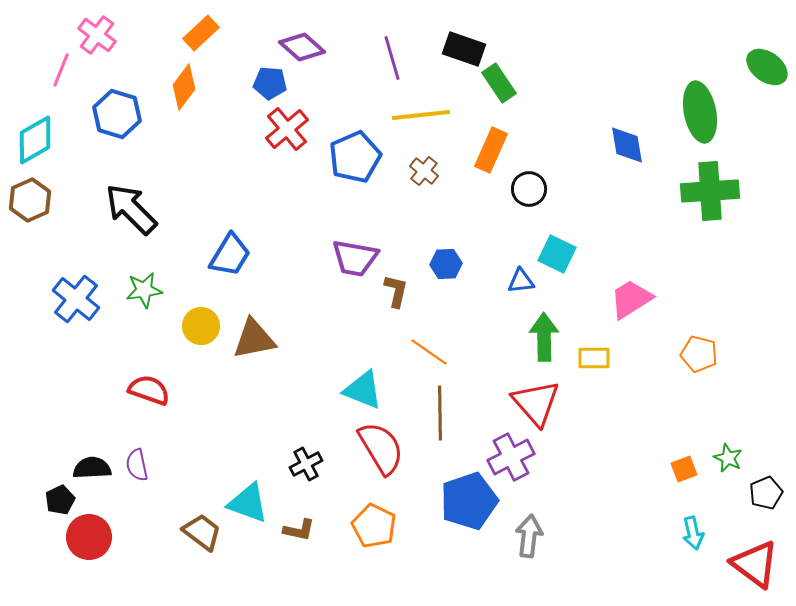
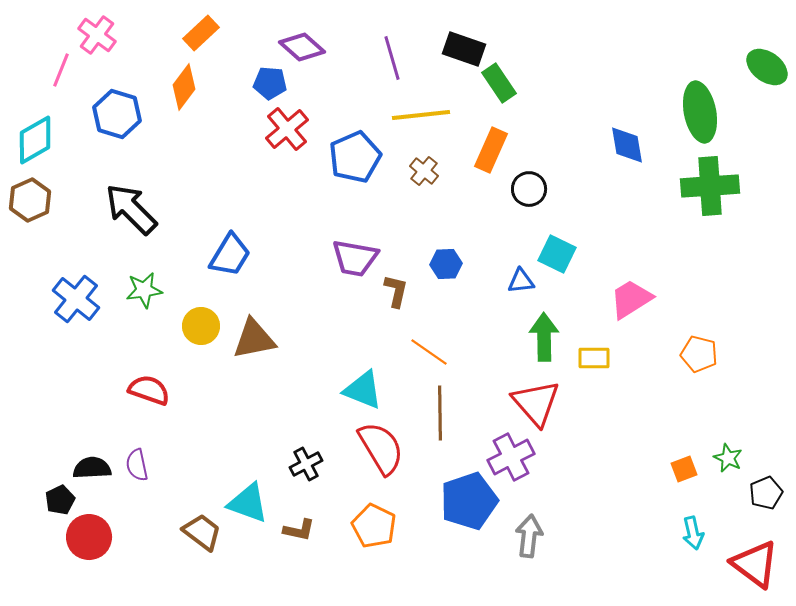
green cross at (710, 191): moved 5 px up
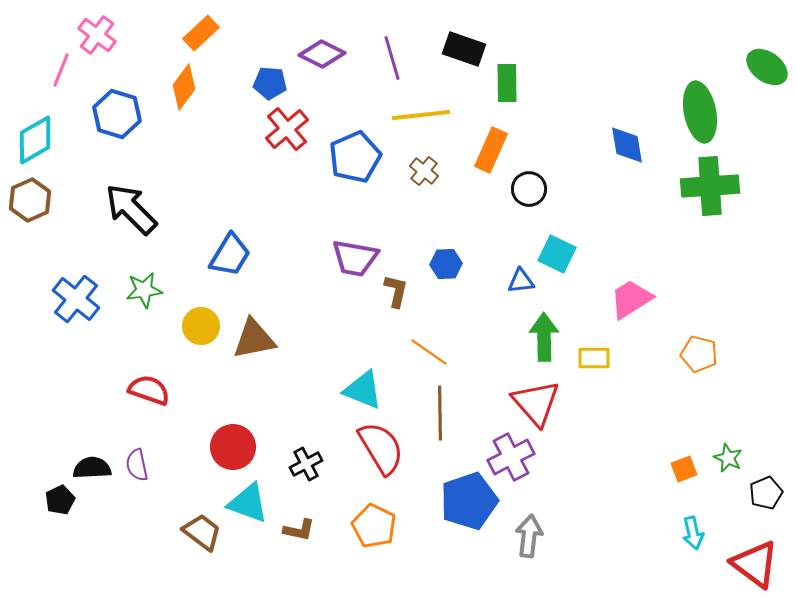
purple diamond at (302, 47): moved 20 px right, 7 px down; rotated 15 degrees counterclockwise
green rectangle at (499, 83): moved 8 px right; rotated 33 degrees clockwise
red circle at (89, 537): moved 144 px right, 90 px up
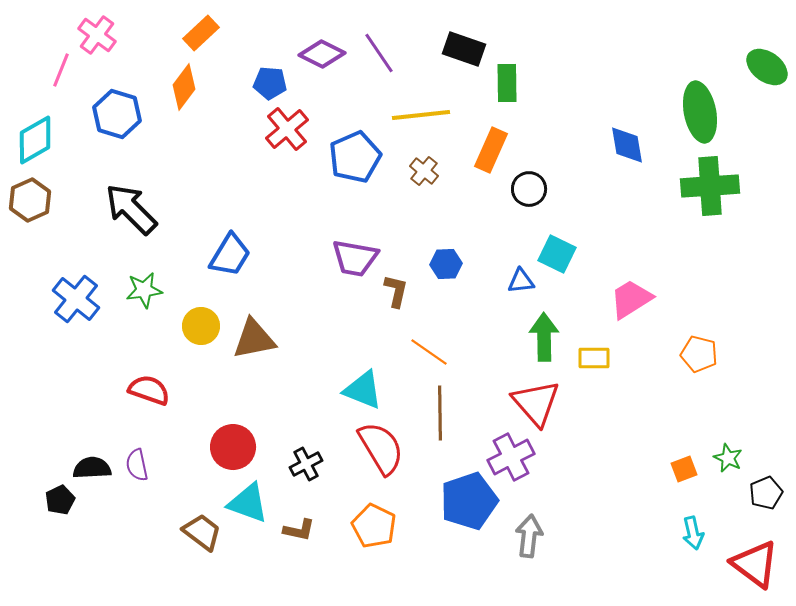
purple line at (392, 58): moved 13 px left, 5 px up; rotated 18 degrees counterclockwise
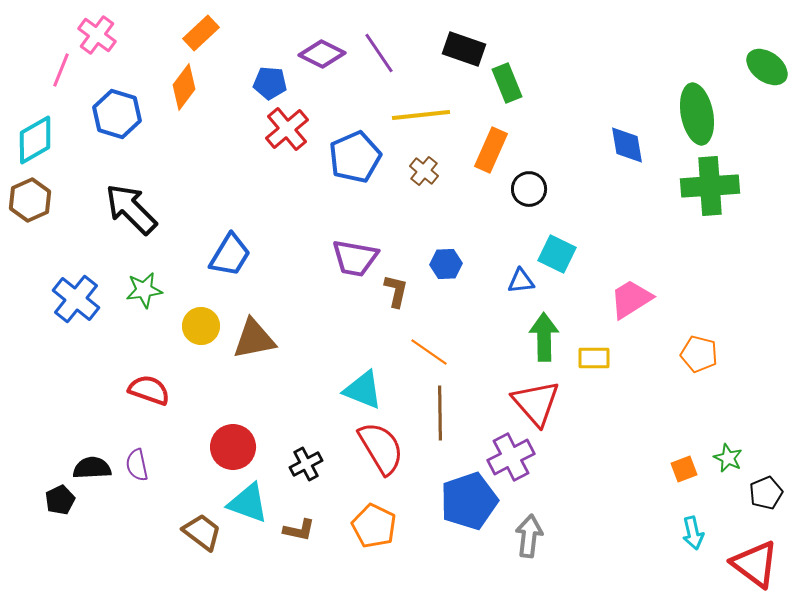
green rectangle at (507, 83): rotated 21 degrees counterclockwise
green ellipse at (700, 112): moved 3 px left, 2 px down
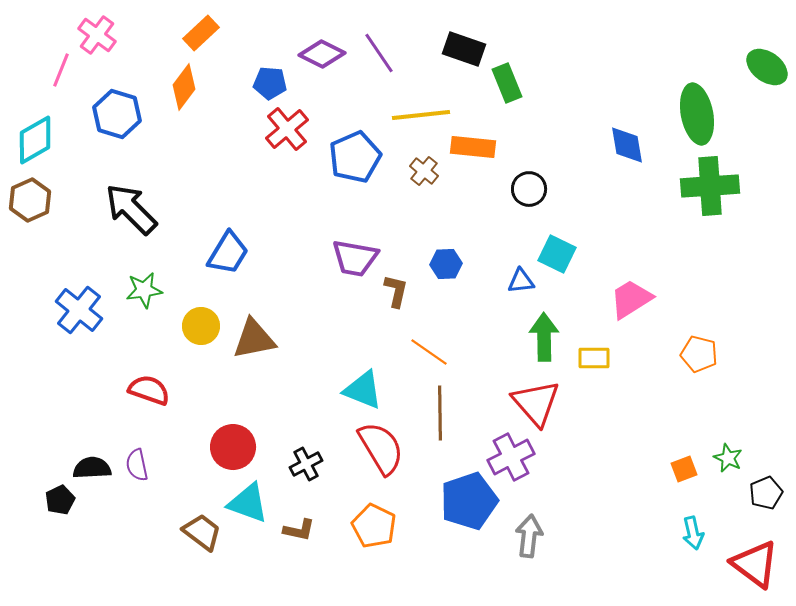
orange rectangle at (491, 150): moved 18 px left, 3 px up; rotated 72 degrees clockwise
blue trapezoid at (230, 255): moved 2 px left, 2 px up
blue cross at (76, 299): moved 3 px right, 11 px down
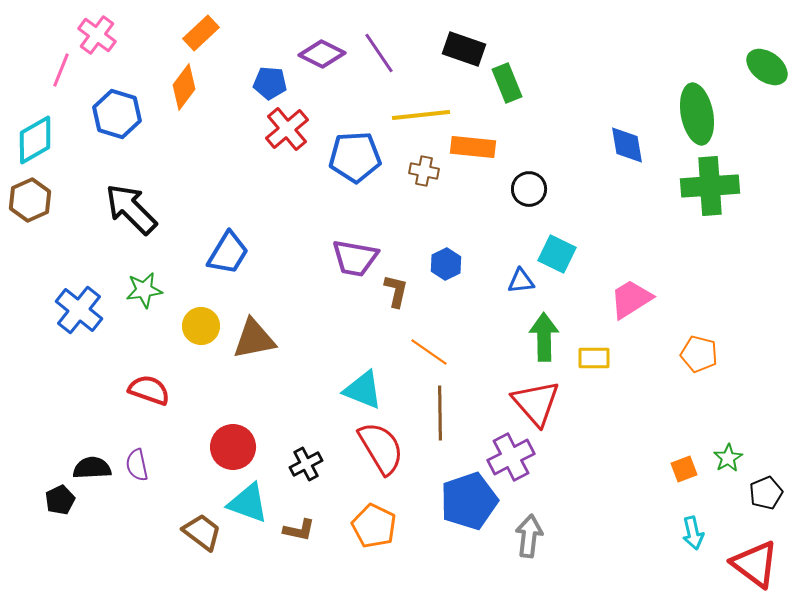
blue pentagon at (355, 157): rotated 21 degrees clockwise
brown cross at (424, 171): rotated 28 degrees counterclockwise
blue hexagon at (446, 264): rotated 24 degrees counterclockwise
green star at (728, 458): rotated 16 degrees clockwise
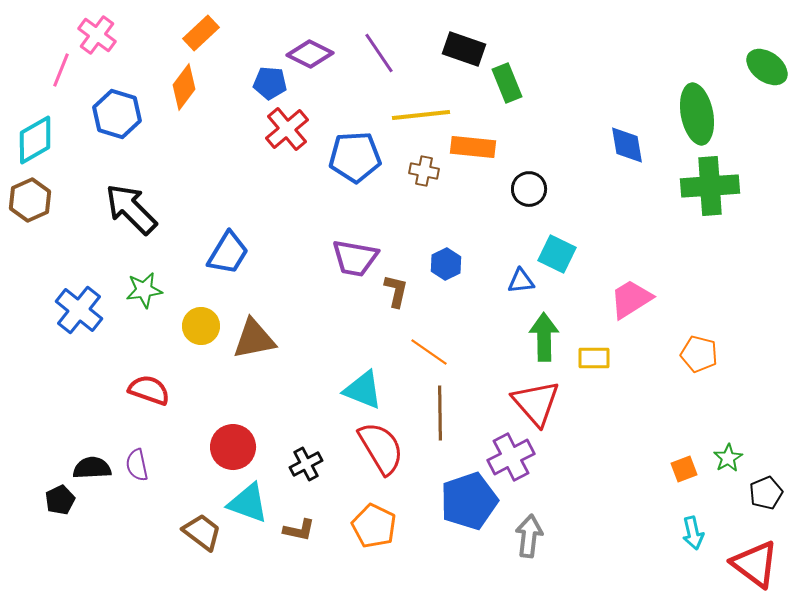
purple diamond at (322, 54): moved 12 px left
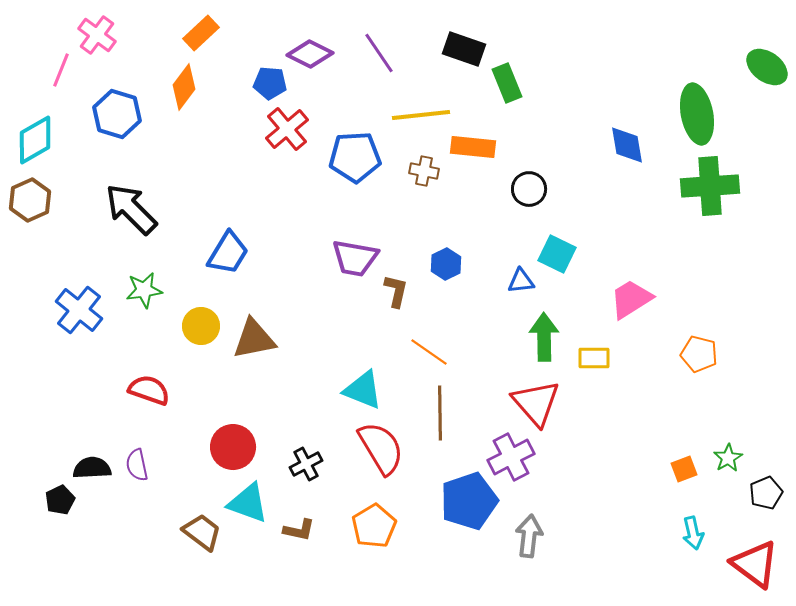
orange pentagon at (374, 526): rotated 15 degrees clockwise
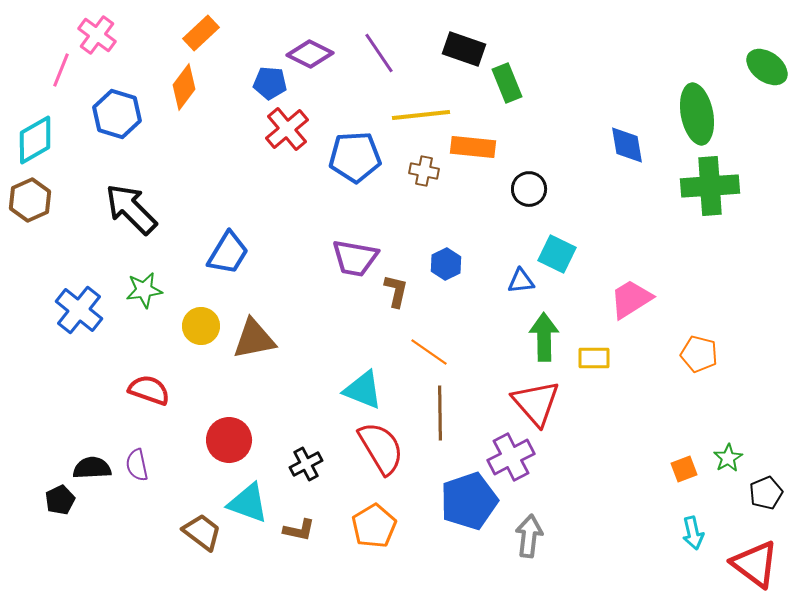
red circle at (233, 447): moved 4 px left, 7 px up
